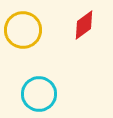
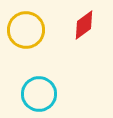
yellow circle: moved 3 px right
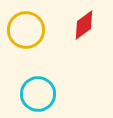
cyan circle: moved 1 px left
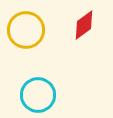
cyan circle: moved 1 px down
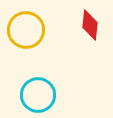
red diamond: moved 6 px right; rotated 48 degrees counterclockwise
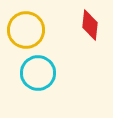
cyan circle: moved 22 px up
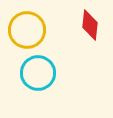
yellow circle: moved 1 px right
